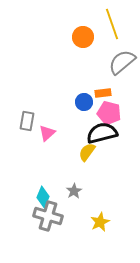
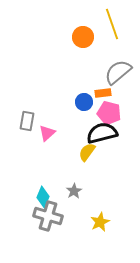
gray semicircle: moved 4 px left, 10 px down
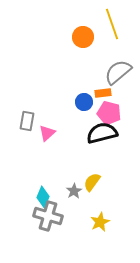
yellow semicircle: moved 5 px right, 30 px down
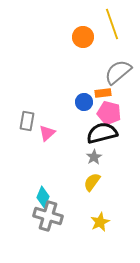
gray star: moved 20 px right, 34 px up
